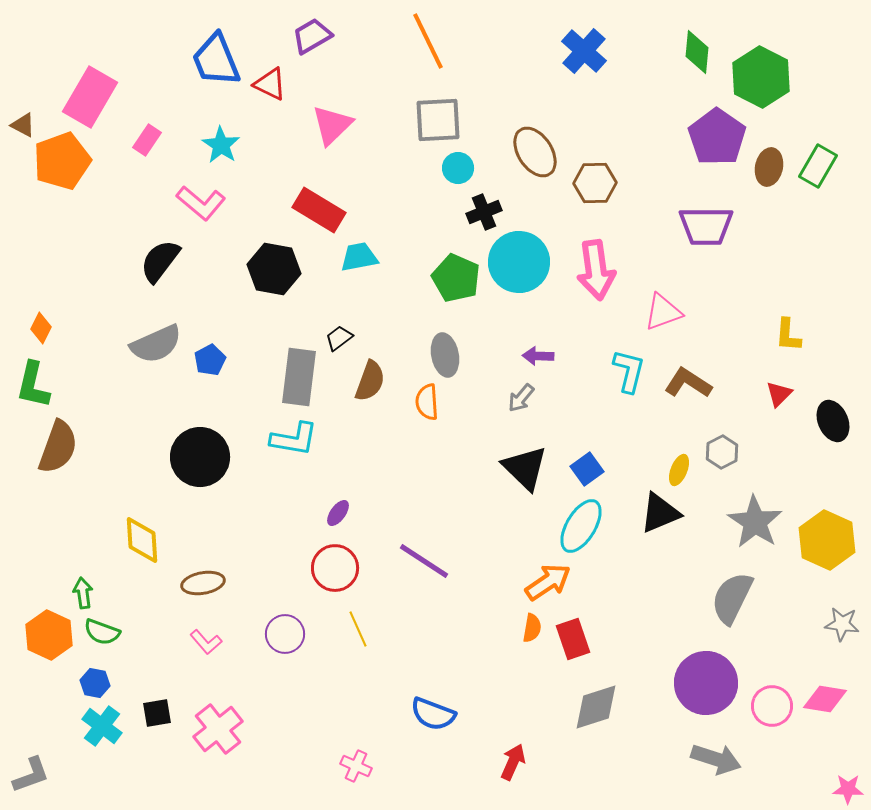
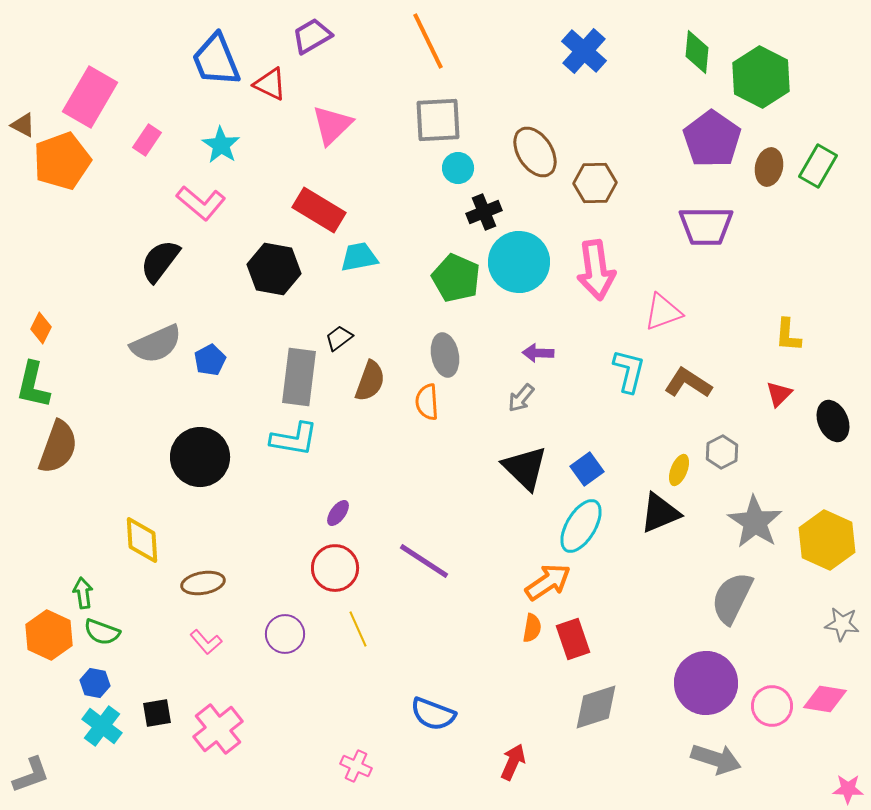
purple pentagon at (717, 137): moved 5 px left, 2 px down
purple arrow at (538, 356): moved 3 px up
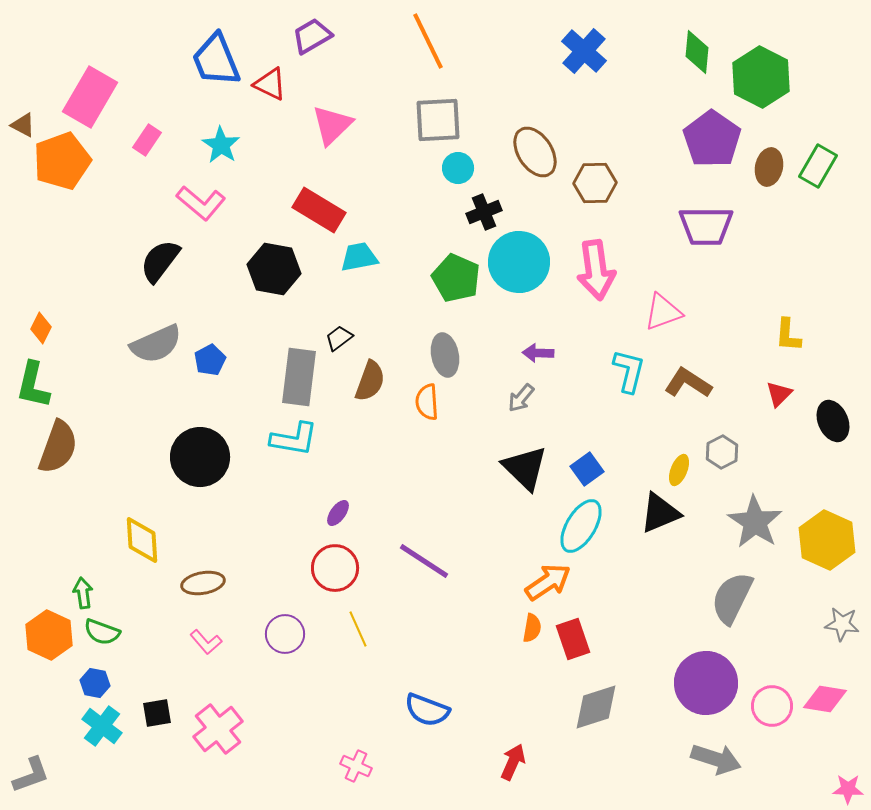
blue semicircle at (433, 714): moved 6 px left, 4 px up
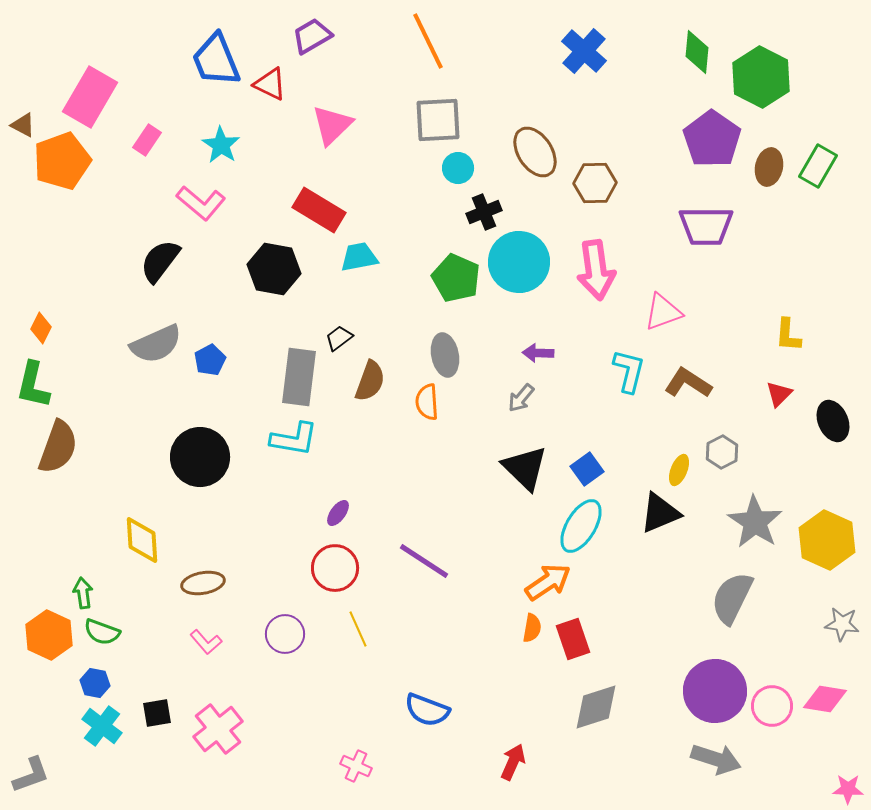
purple circle at (706, 683): moved 9 px right, 8 px down
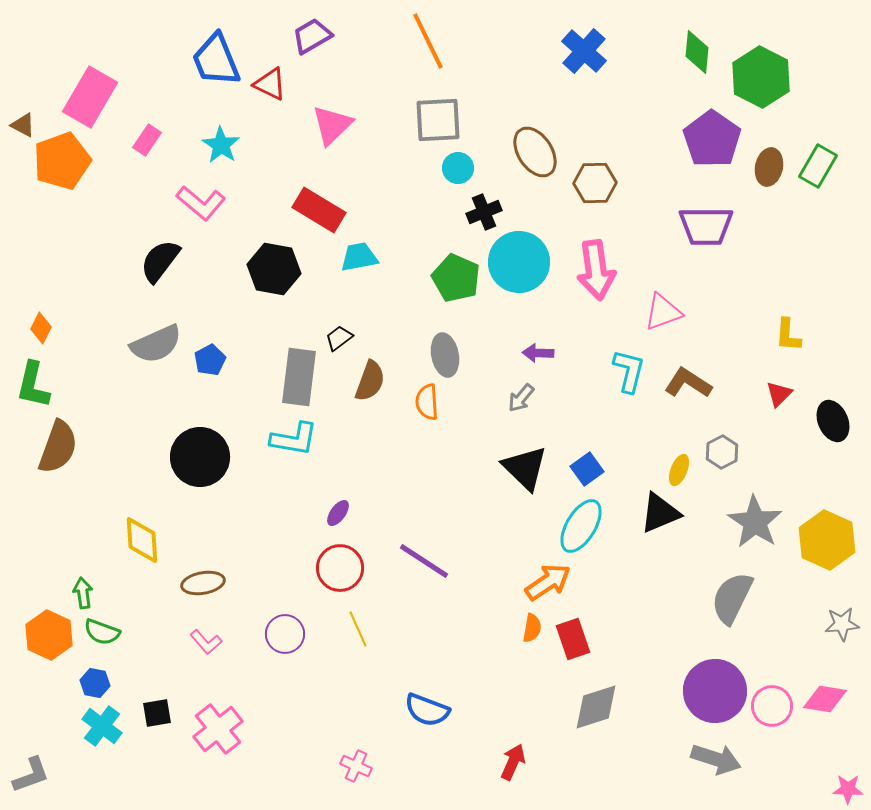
red circle at (335, 568): moved 5 px right
gray star at (842, 624): rotated 12 degrees counterclockwise
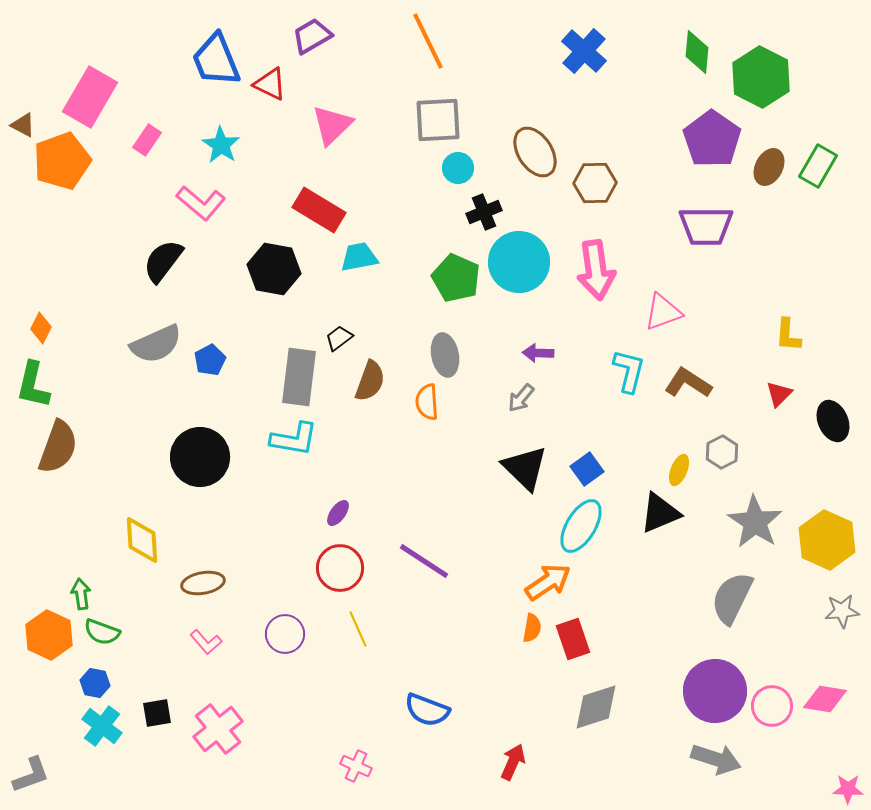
brown ellipse at (769, 167): rotated 15 degrees clockwise
black semicircle at (160, 261): moved 3 px right
green arrow at (83, 593): moved 2 px left, 1 px down
gray star at (842, 624): moved 13 px up
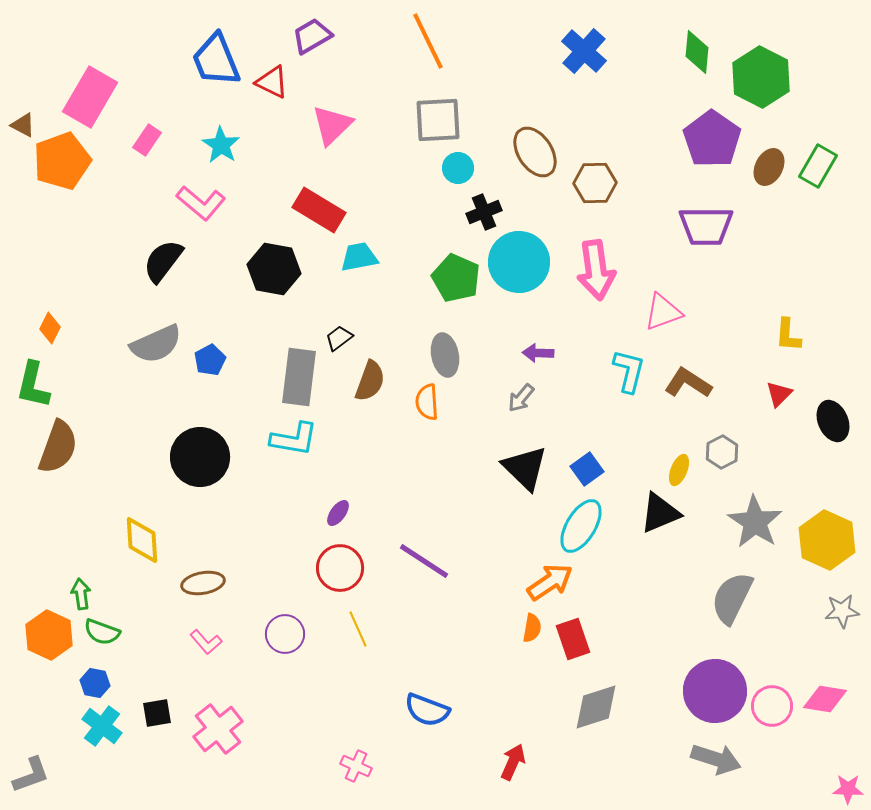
red triangle at (270, 84): moved 2 px right, 2 px up
orange diamond at (41, 328): moved 9 px right
orange arrow at (548, 582): moved 2 px right
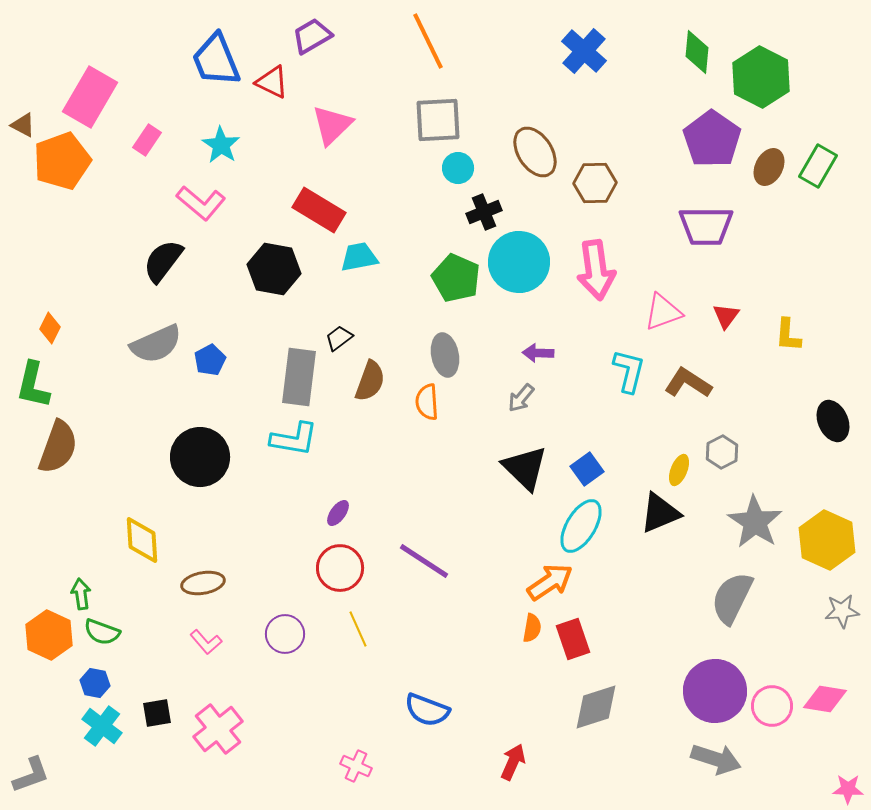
red triangle at (779, 394): moved 53 px left, 78 px up; rotated 8 degrees counterclockwise
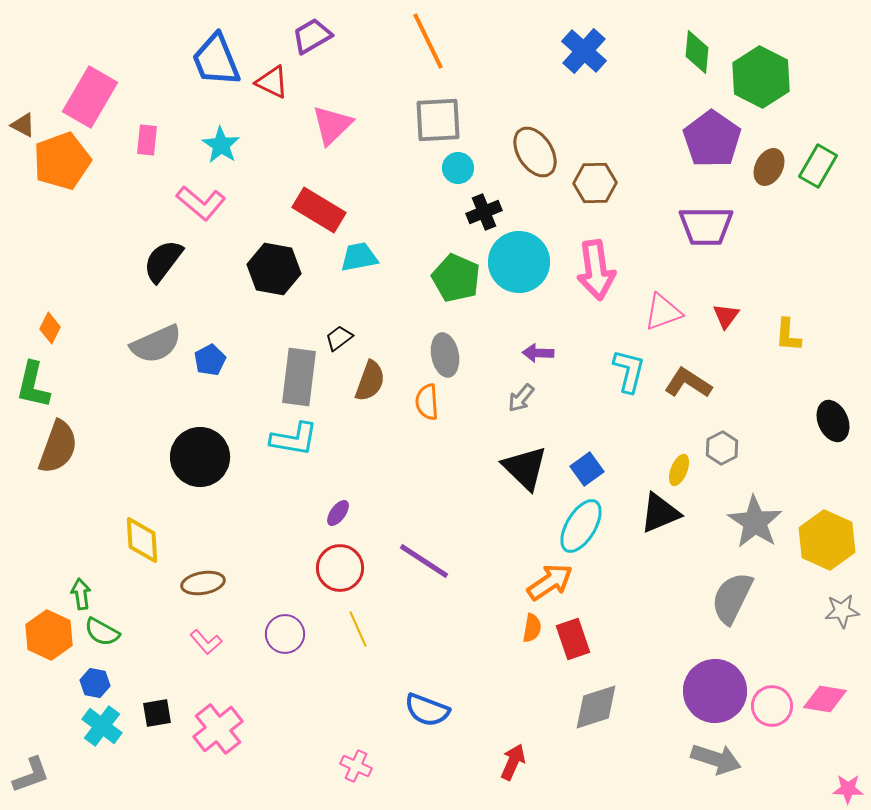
pink rectangle at (147, 140): rotated 28 degrees counterclockwise
gray hexagon at (722, 452): moved 4 px up
green semicircle at (102, 632): rotated 9 degrees clockwise
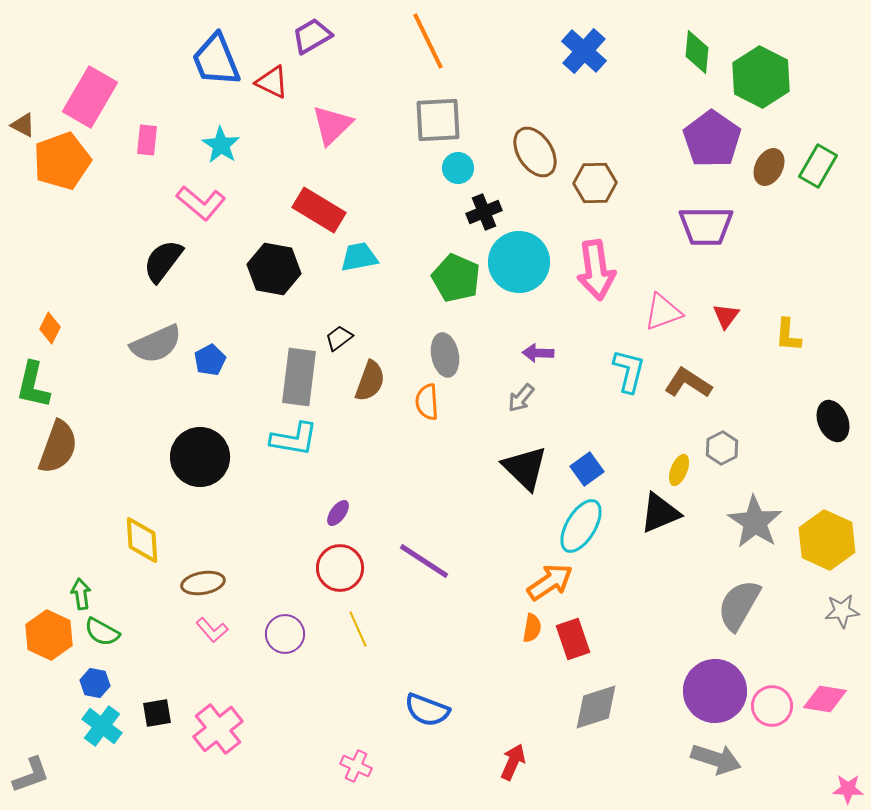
gray semicircle at (732, 598): moved 7 px right, 7 px down; rotated 4 degrees clockwise
pink L-shape at (206, 642): moved 6 px right, 12 px up
